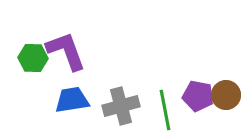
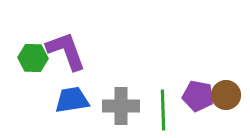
gray cross: rotated 15 degrees clockwise
green line: moved 2 px left; rotated 9 degrees clockwise
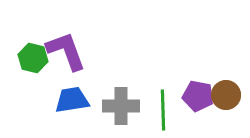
green hexagon: rotated 12 degrees clockwise
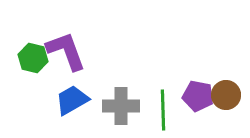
blue trapezoid: rotated 21 degrees counterclockwise
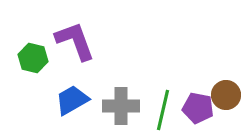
purple L-shape: moved 9 px right, 10 px up
purple pentagon: moved 12 px down
green line: rotated 15 degrees clockwise
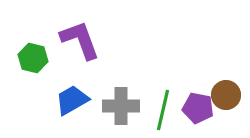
purple L-shape: moved 5 px right, 1 px up
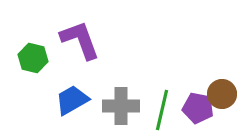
brown circle: moved 4 px left, 1 px up
green line: moved 1 px left
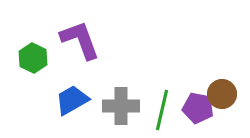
green hexagon: rotated 12 degrees clockwise
